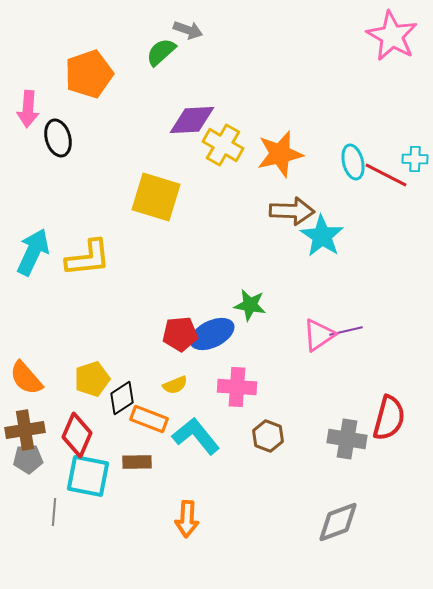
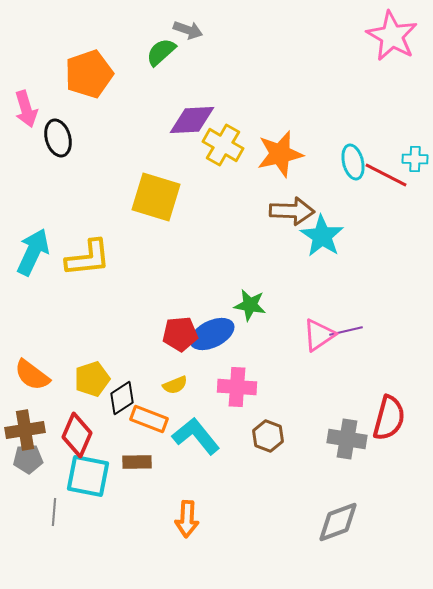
pink arrow: moved 2 px left; rotated 21 degrees counterclockwise
orange semicircle: moved 6 px right, 3 px up; rotated 12 degrees counterclockwise
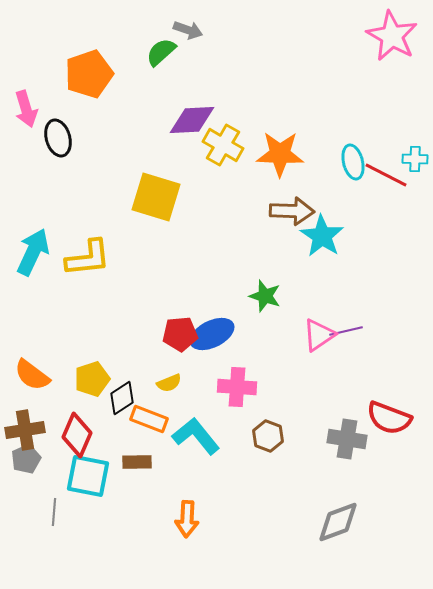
orange star: rotated 15 degrees clockwise
green star: moved 15 px right, 9 px up; rotated 8 degrees clockwise
yellow semicircle: moved 6 px left, 2 px up
red semicircle: rotated 96 degrees clockwise
gray pentagon: moved 2 px left; rotated 20 degrees counterclockwise
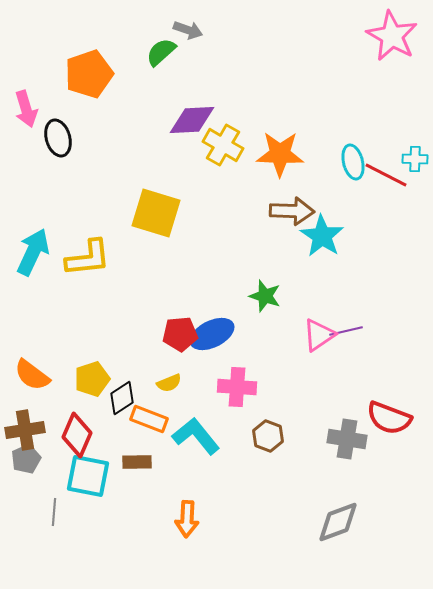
yellow square: moved 16 px down
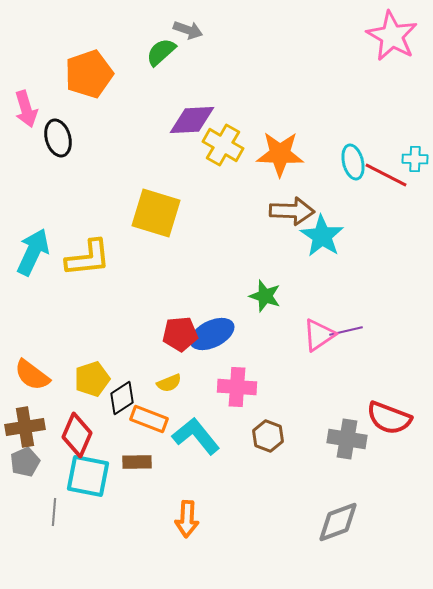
brown cross: moved 3 px up
gray pentagon: moved 1 px left, 3 px down
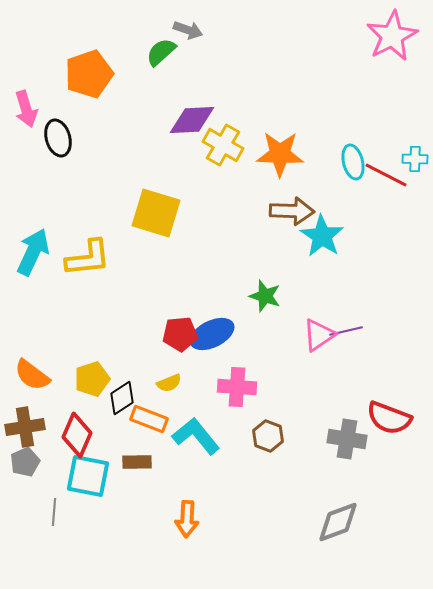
pink star: rotated 15 degrees clockwise
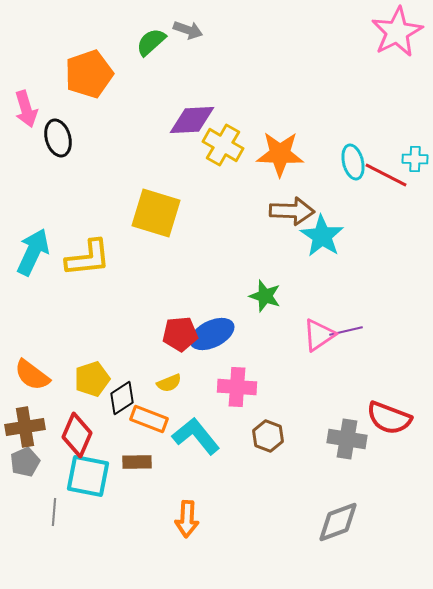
pink star: moved 5 px right, 4 px up
green semicircle: moved 10 px left, 10 px up
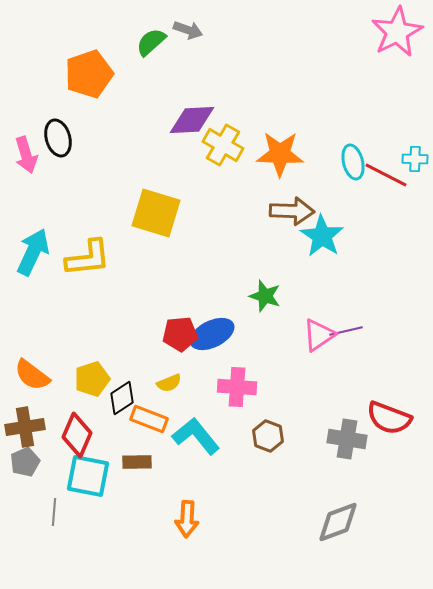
pink arrow: moved 46 px down
